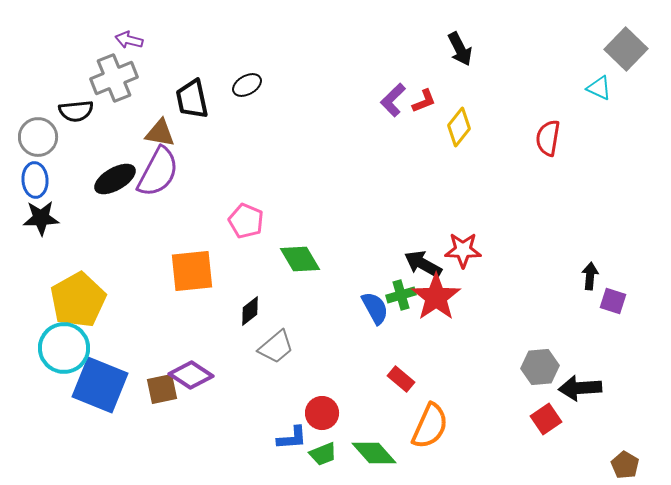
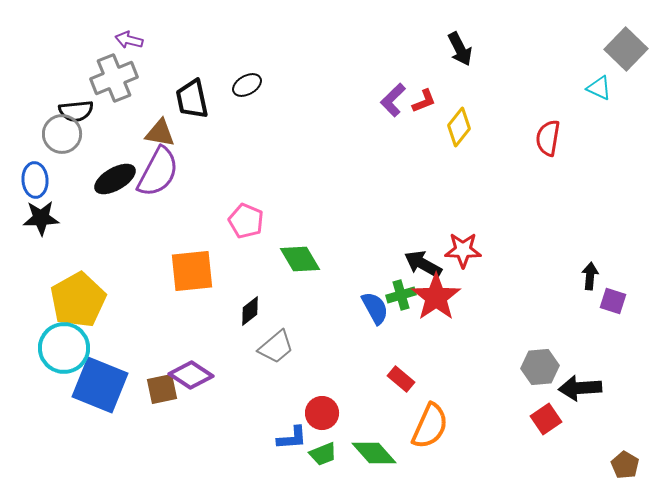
gray circle at (38, 137): moved 24 px right, 3 px up
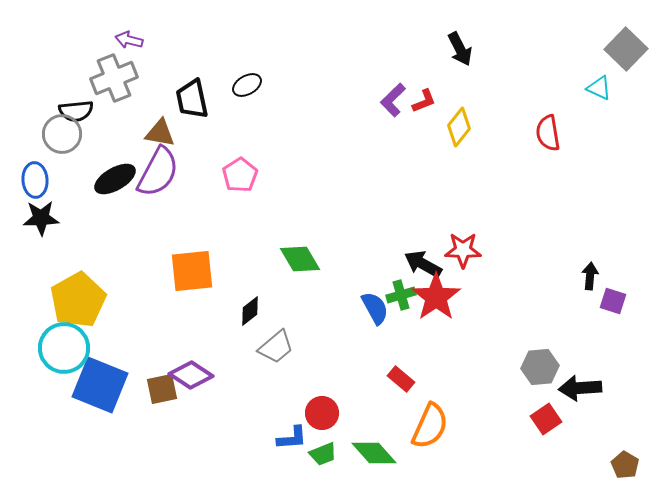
red semicircle at (548, 138): moved 5 px up; rotated 18 degrees counterclockwise
pink pentagon at (246, 221): moved 6 px left, 46 px up; rotated 16 degrees clockwise
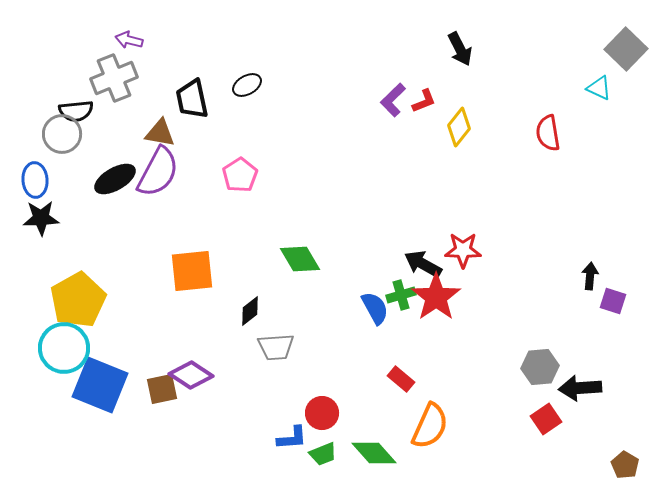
gray trapezoid at (276, 347): rotated 36 degrees clockwise
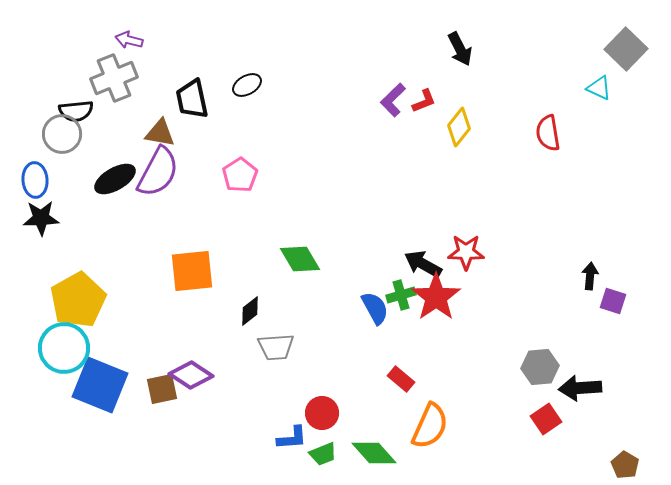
red star at (463, 250): moved 3 px right, 2 px down
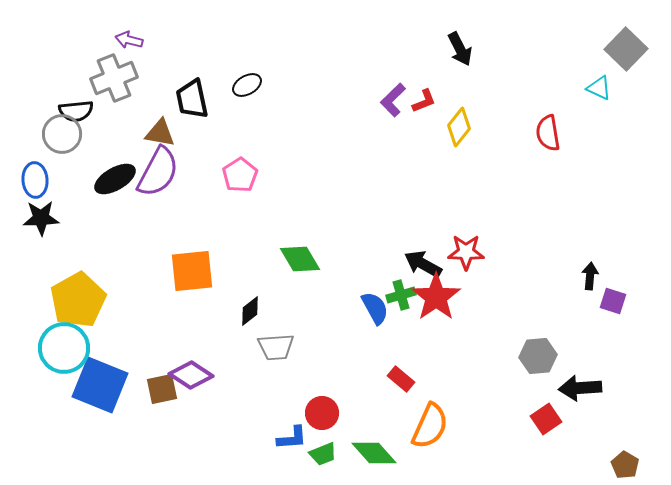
gray hexagon at (540, 367): moved 2 px left, 11 px up
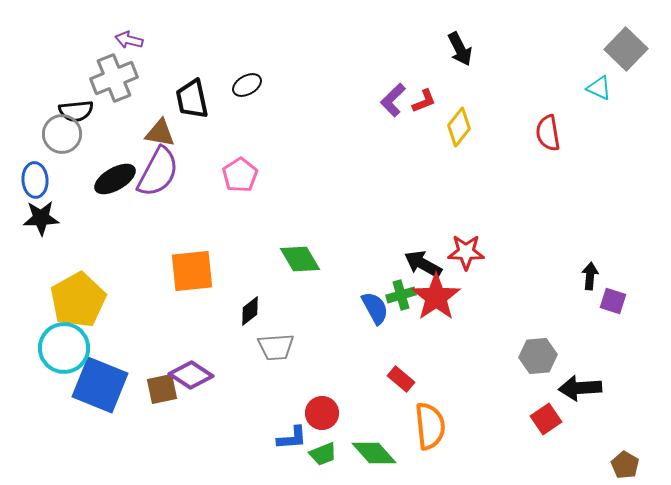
orange semicircle at (430, 426): rotated 30 degrees counterclockwise
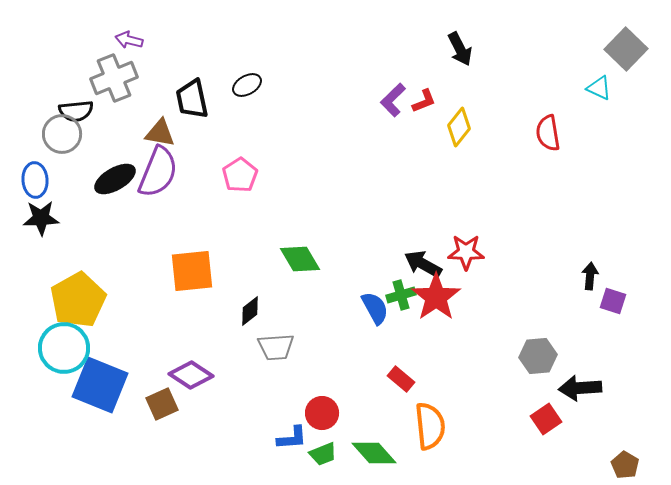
purple semicircle at (158, 172): rotated 6 degrees counterclockwise
brown square at (162, 389): moved 15 px down; rotated 12 degrees counterclockwise
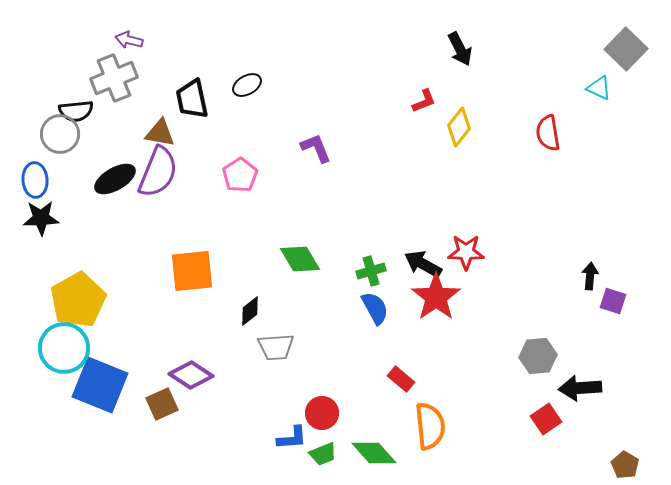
purple L-shape at (393, 100): moved 77 px left, 48 px down; rotated 112 degrees clockwise
gray circle at (62, 134): moved 2 px left
green cross at (401, 295): moved 30 px left, 24 px up
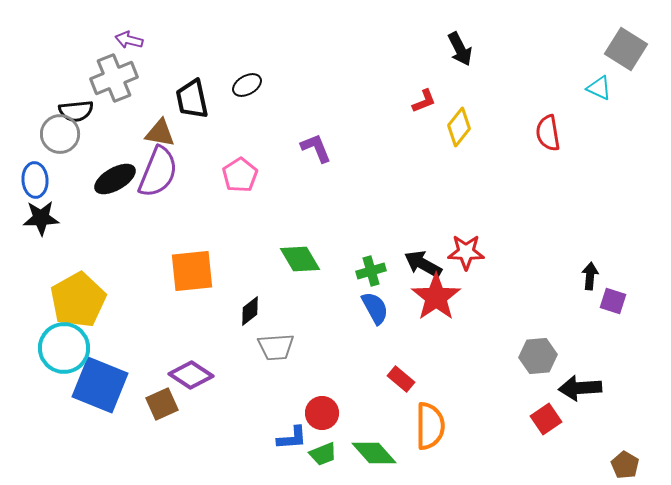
gray square at (626, 49): rotated 12 degrees counterclockwise
orange semicircle at (430, 426): rotated 6 degrees clockwise
